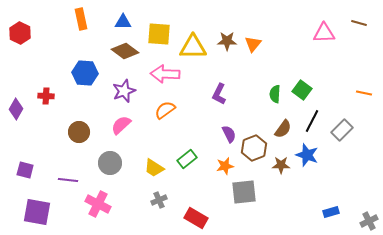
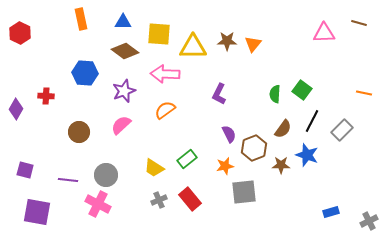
gray circle at (110, 163): moved 4 px left, 12 px down
red rectangle at (196, 218): moved 6 px left, 19 px up; rotated 20 degrees clockwise
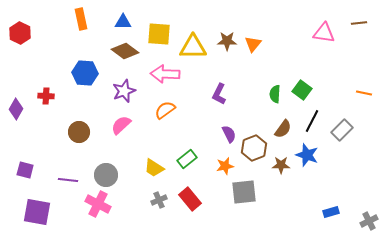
brown line at (359, 23): rotated 21 degrees counterclockwise
pink triangle at (324, 33): rotated 10 degrees clockwise
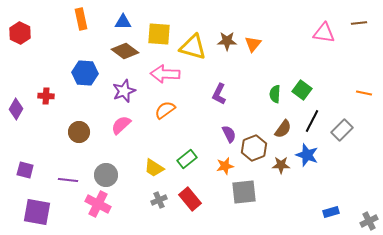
yellow triangle at (193, 47): rotated 16 degrees clockwise
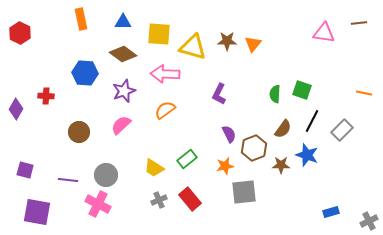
brown diamond at (125, 51): moved 2 px left, 3 px down
green square at (302, 90): rotated 18 degrees counterclockwise
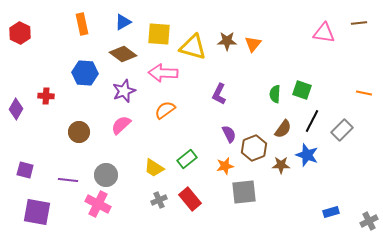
orange rectangle at (81, 19): moved 1 px right, 5 px down
blue triangle at (123, 22): rotated 30 degrees counterclockwise
pink arrow at (165, 74): moved 2 px left, 1 px up
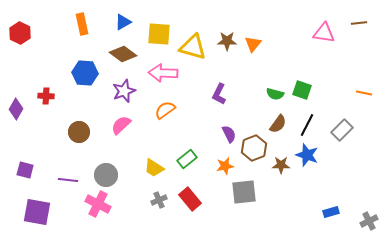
green semicircle at (275, 94): rotated 78 degrees counterclockwise
black line at (312, 121): moved 5 px left, 4 px down
brown semicircle at (283, 129): moved 5 px left, 5 px up
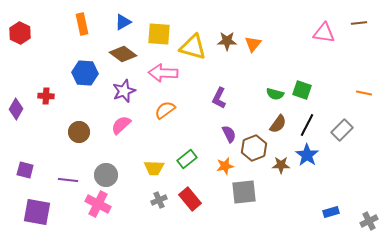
purple L-shape at (219, 94): moved 4 px down
blue star at (307, 155): rotated 15 degrees clockwise
yellow trapezoid at (154, 168): rotated 30 degrees counterclockwise
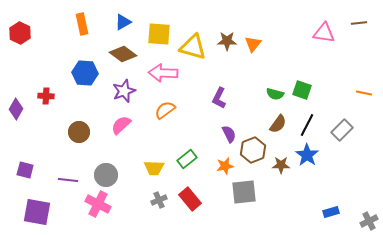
brown hexagon at (254, 148): moved 1 px left, 2 px down
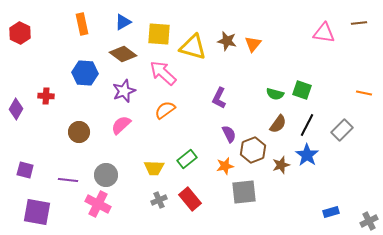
brown star at (227, 41): rotated 12 degrees clockwise
pink arrow at (163, 73): rotated 40 degrees clockwise
brown star at (281, 165): rotated 18 degrees counterclockwise
